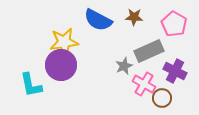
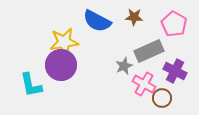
blue semicircle: moved 1 px left, 1 px down
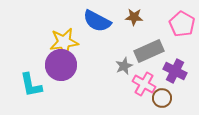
pink pentagon: moved 8 px right
